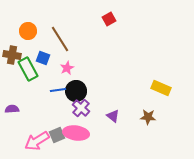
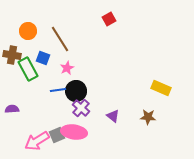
pink ellipse: moved 2 px left, 1 px up
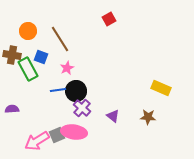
blue square: moved 2 px left, 1 px up
purple cross: moved 1 px right
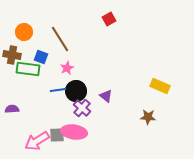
orange circle: moved 4 px left, 1 px down
green rectangle: rotated 55 degrees counterclockwise
yellow rectangle: moved 1 px left, 2 px up
purple triangle: moved 7 px left, 20 px up
gray square: rotated 21 degrees clockwise
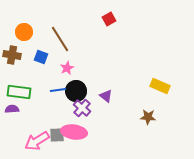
green rectangle: moved 9 px left, 23 px down
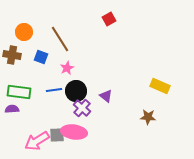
blue line: moved 4 px left
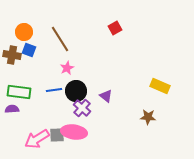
red square: moved 6 px right, 9 px down
blue square: moved 12 px left, 7 px up
pink arrow: moved 2 px up
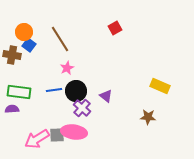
blue square: moved 5 px up; rotated 16 degrees clockwise
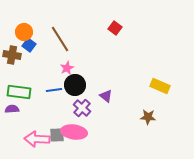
red square: rotated 24 degrees counterclockwise
black circle: moved 1 px left, 6 px up
pink arrow: rotated 35 degrees clockwise
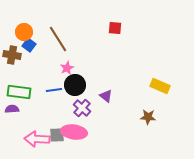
red square: rotated 32 degrees counterclockwise
brown line: moved 2 px left
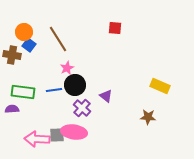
green rectangle: moved 4 px right
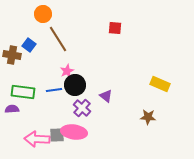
orange circle: moved 19 px right, 18 px up
pink star: moved 3 px down
yellow rectangle: moved 2 px up
